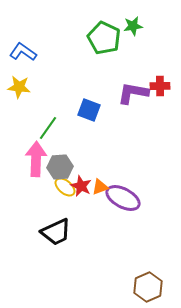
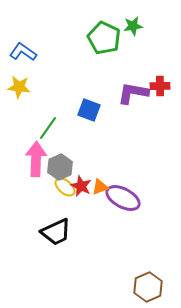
gray hexagon: rotated 20 degrees counterclockwise
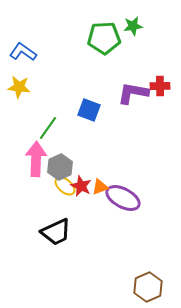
green pentagon: rotated 28 degrees counterclockwise
yellow ellipse: moved 1 px up
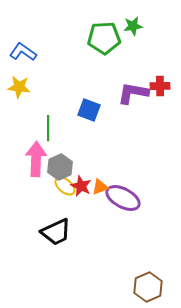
green line: rotated 35 degrees counterclockwise
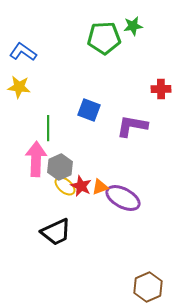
red cross: moved 1 px right, 3 px down
purple L-shape: moved 1 px left, 33 px down
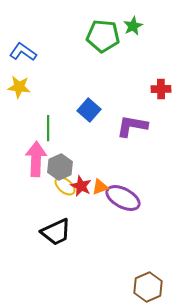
green star: rotated 18 degrees counterclockwise
green pentagon: moved 1 px left, 2 px up; rotated 8 degrees clockwise
blue square: rotated 20 degrees clockwise
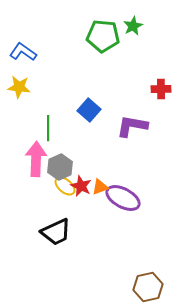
brown hexagon: rotated 12 degrees clockwise
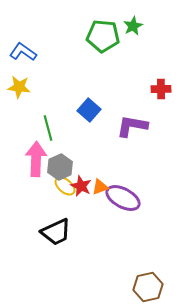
green line: rotated 15 degrees counterclockwise
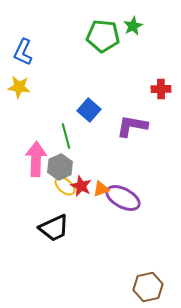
blue L-shape: rotated 100 degrees counterclockwise
green line: moved 18 px right, 8 px down
orange triangle: moved 1 px right, 2 px down
black trapezoid: moved 2 px left, 4 px up
